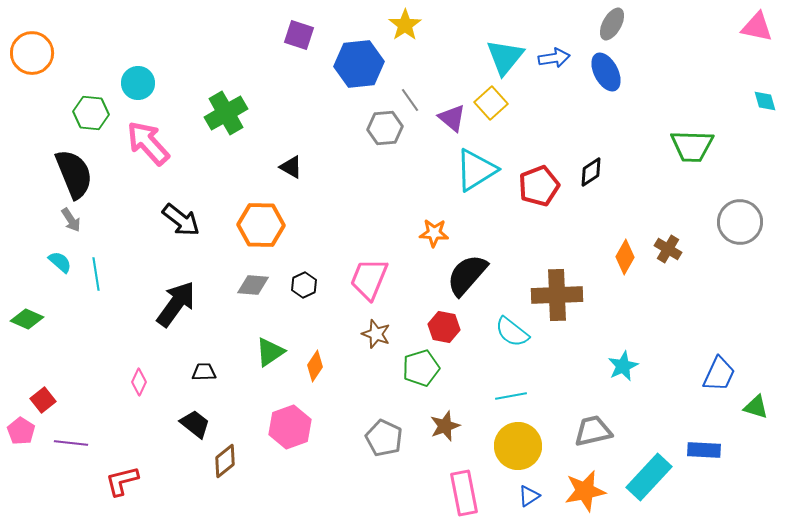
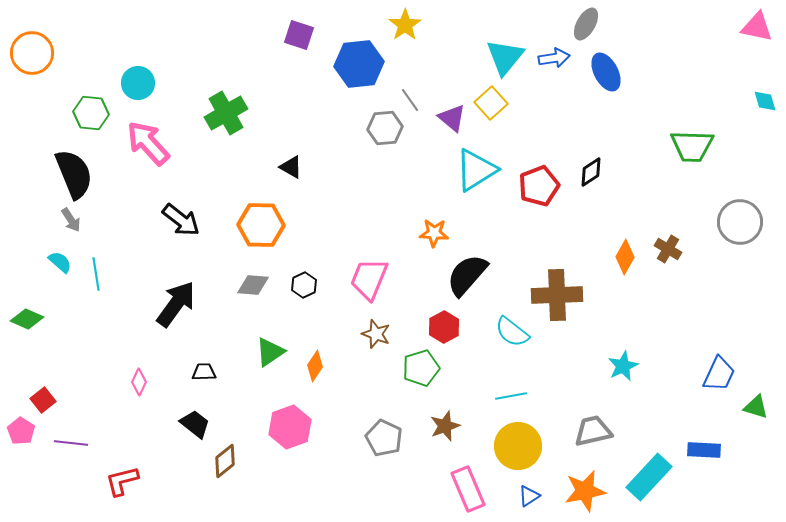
gray ellipse at (612, 24): moved 26 px left
red hexagon at (444, 327): rotated 20 degrees clockwise
pink rectangle at (464, 493): moved 4 px right, 4 px up; rotated 12 degrees counterclockwise
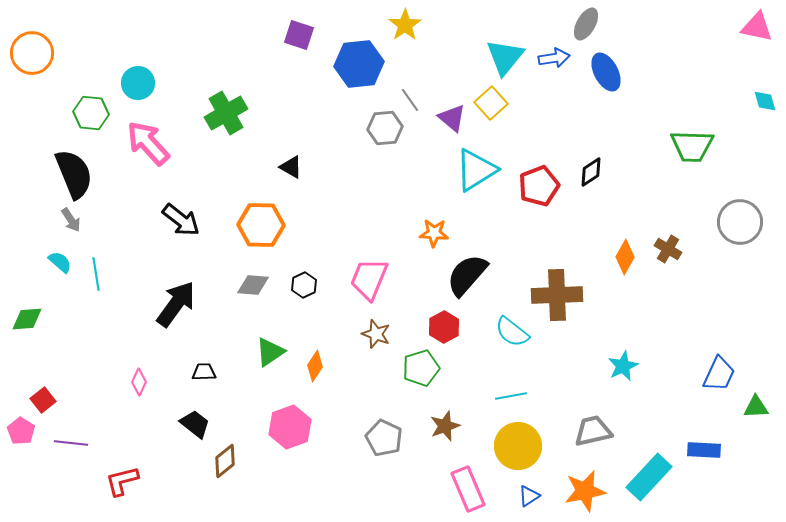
green diamond at (27, 319): rotated 28 degrees counterclockwise
green triangle at (756, 407): rotated 20 degrees counterclockwise
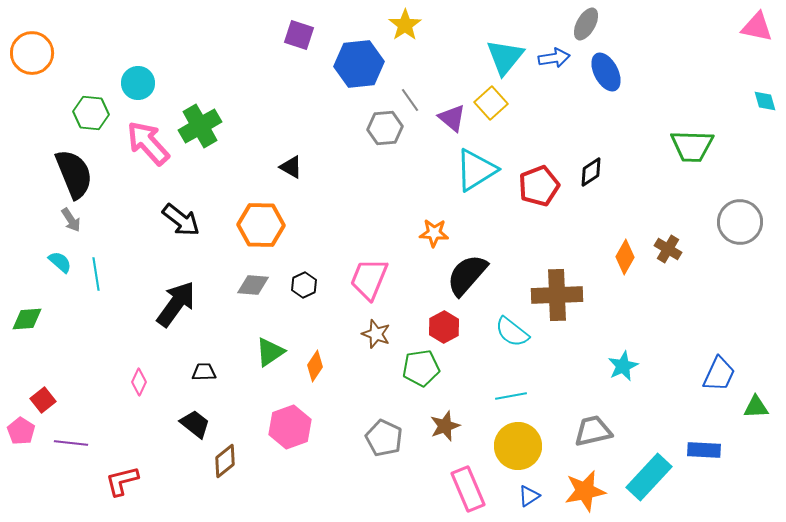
green cross at (226, 113): moved 26 px left, 13 px down
green pentagon at (421, 368): rotated 9 degrees clockwise
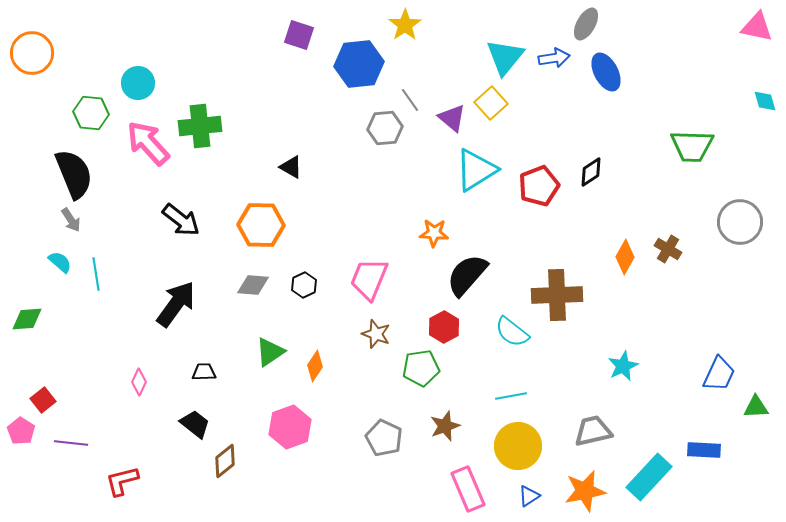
green cross at (200, 126): rotated 24 degrees clockwise
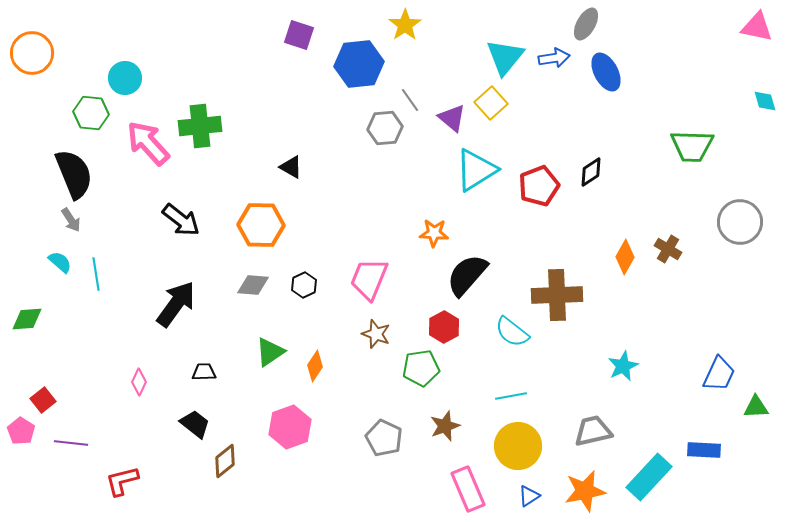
cyan circle at (138, 83): moved 13 px left, 5 px up
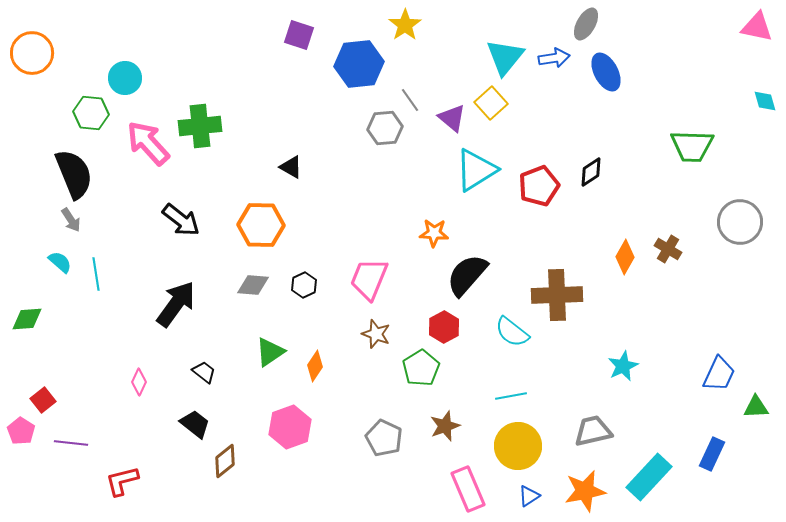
green pentagon at (421, 368): rotated 24 degrees counterclockwise
black trapezoid at (204, 372): rotated 40 degrees clockwise
blue rectangle at (704, 450): moved 8 px right, 4 px down; rotated 68 degrees counterclockwise
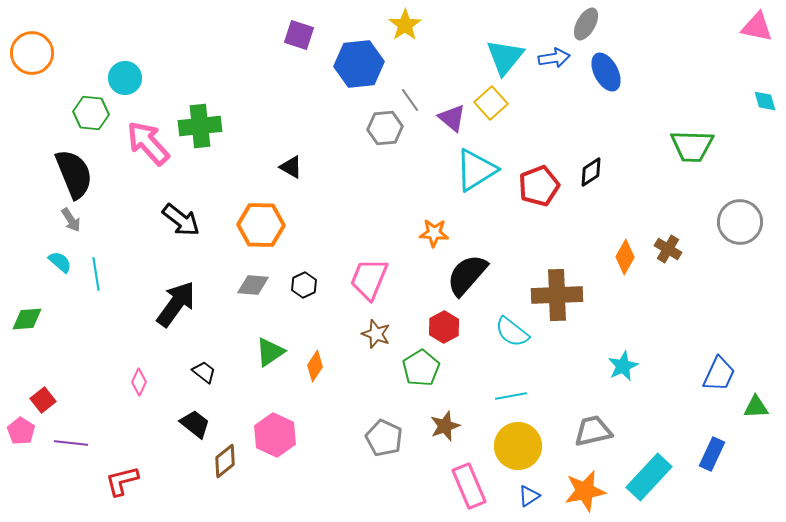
pink hexagon at (290, 427): moved 15 px left, 8 px down; rotated 15 degrees counterclockwise
pink rectangle at (468, 489): moved 1 px right, 3 px up
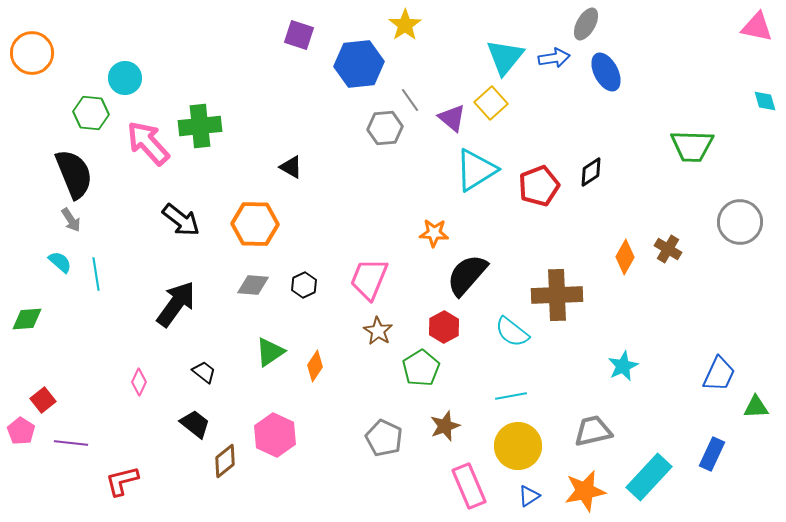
orange hexagon at (261, 225): moved 6 px left, 1 px up
brown star at (376, 334): moved 2 px right, 3 px up; rotated 12 degrees clockwise
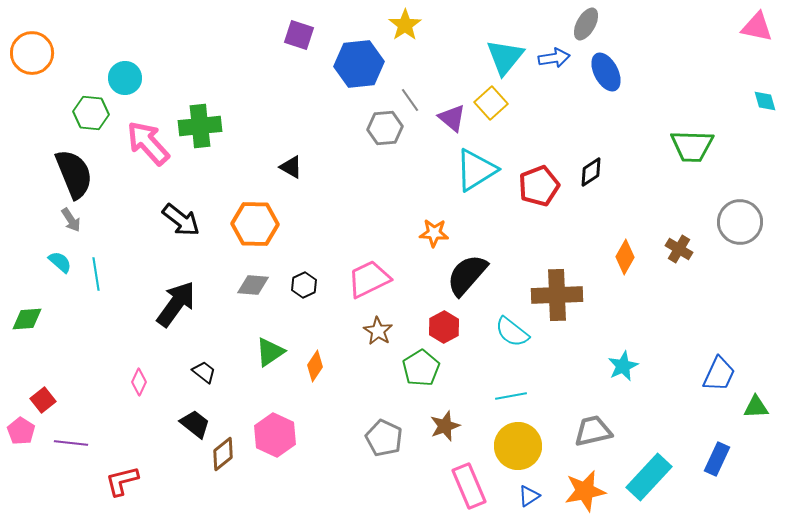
brown cross at (668, 249): moved 11 px right
pink trapezoid at (369, 279): rotated 42 degrees clockwise
blue rectangle at (712, 454): moved 5 px right, 5 px down
brown diamond at (225, 461): moved 2 px left, 7 px up
